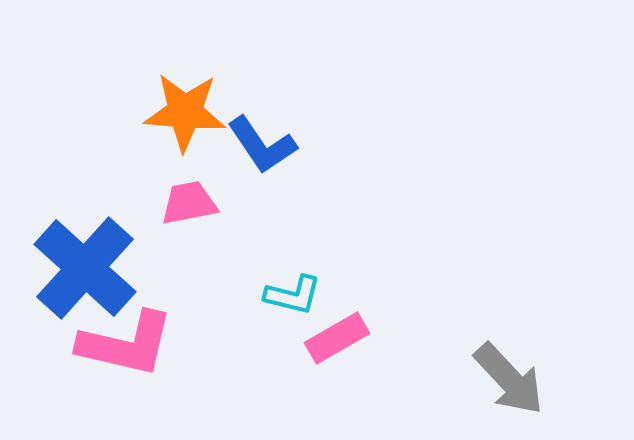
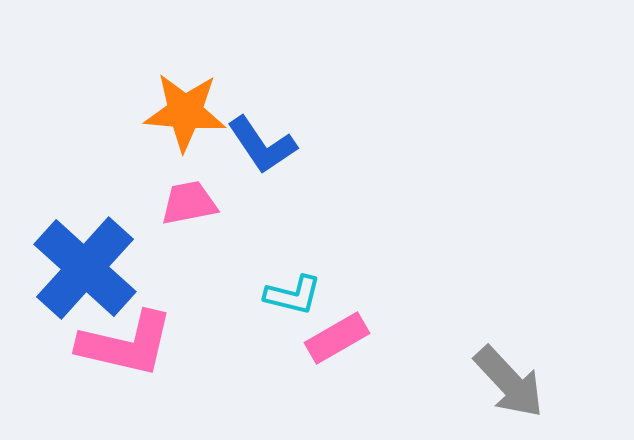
gray arrow: moved 3 px down
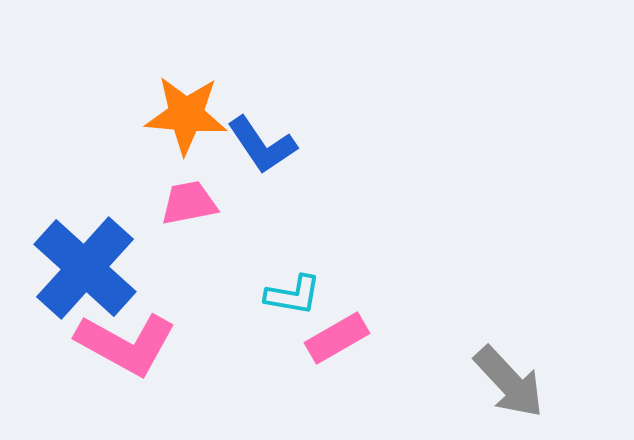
orange star: moved 1 px right, 3 px down
cyan L-shape: rotated 4 degrees counterclockwise
pink L-shape: rotated 16 degrees clockwise
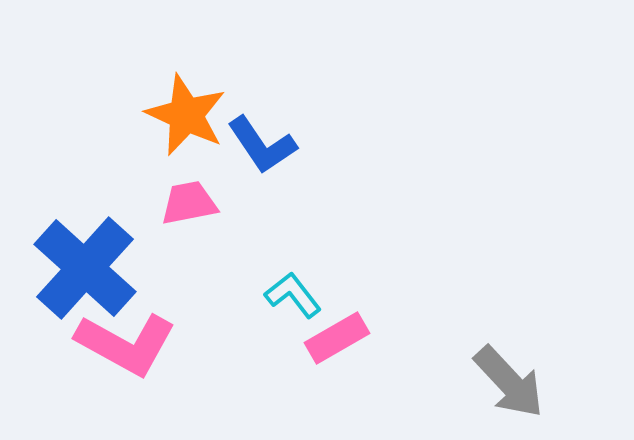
orange star: rotated 20 degrees clockwise
cyan L-shape: rotated 138 degrees counterclockwise
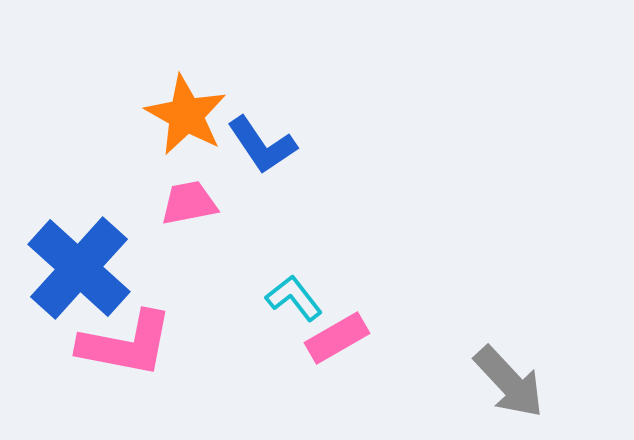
orange star: rotated 4 degrees clockwise
blue cross: moved 6 px left
cyan L-shape: moved 1 px right, 3 px down
pink L-shape: rotated 18 degrees counterclockwise
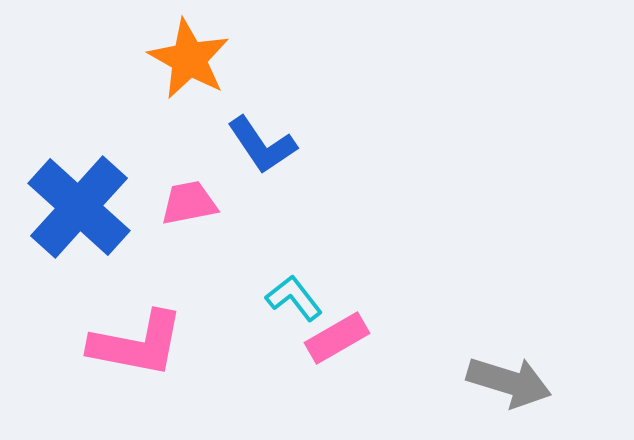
orange star: moved 3 px right, 56 px up
blue cross: moved 61 px up
pink L-shape: moved 11 px right
gray arrow: rotated 30 degrees counterclockwise
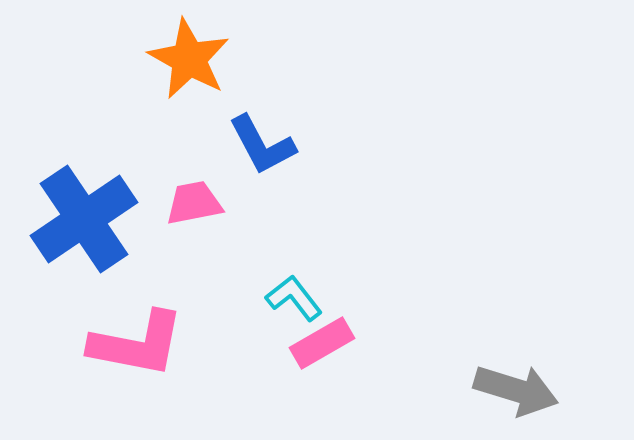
blue L-shape: rotated 6 degrees clockwise
pink trapezoid: moved 5 px right
blue cross: moved 5 px right, 12 px down; rotated 14 degrees clockwise
pink rectangle: moved 15 px left, 5 px down
gray arrow: moved 7 px right, 8 px down
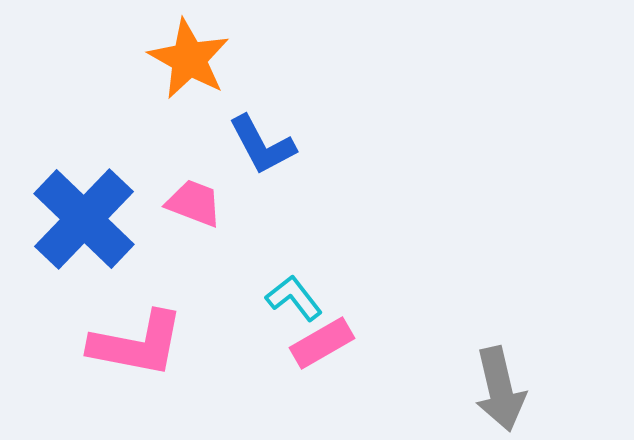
pink trapezoid: rotated 32 degrees clockwise
blue cross: rotated 12 degrees counterclockwise
gray arrow: moved 16 px left, 1 px up; rotated 60 degrees clockwise
